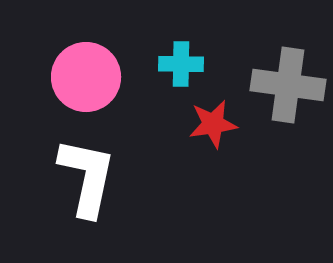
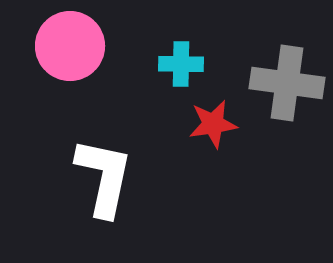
pink circle: moved 16 px left, 31 px up
gray cross: moved 1 px left, 2 px up
white L-shape: moved 17 px right
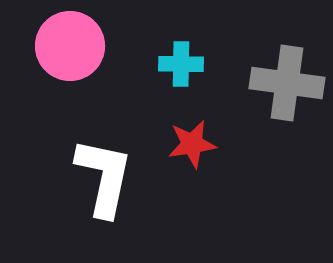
red star: moved 21 px left, 20 px down
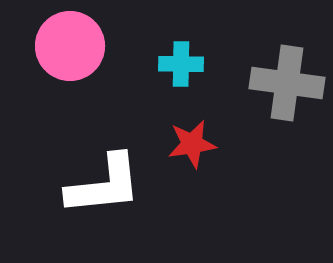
white L-shape: moved 8 px down; rotated 72 degrees clockwise
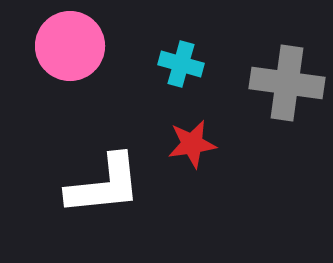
cyan cross: rotated 15 degrees clockwise
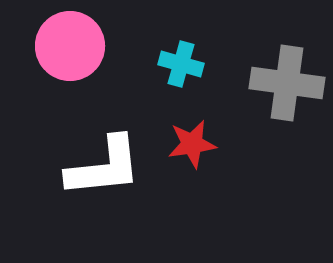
white L-shape: moved 18 px up
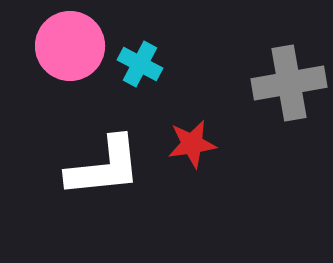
cyan cross: moved 41 px left; rotated 12 degrees clockwise
gray cross: moved 2 px right; rotated 18 degrees counterclockwise
